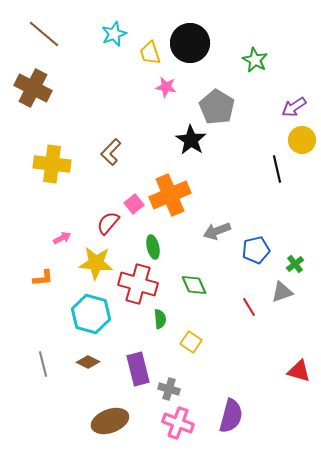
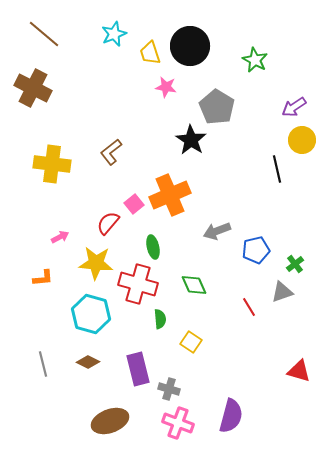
black circle: moved 3 px down
brown L-shape: rotated 8 degrees clockwise
pink arrow: moved 2 px left, 1 px up
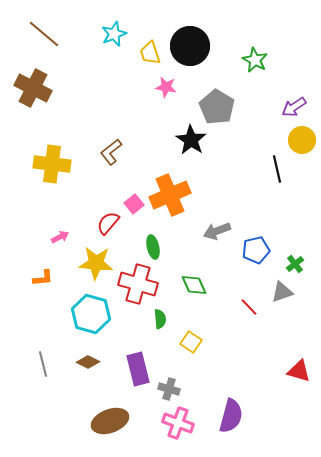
red line: rotated 12 degrees counterclockwise
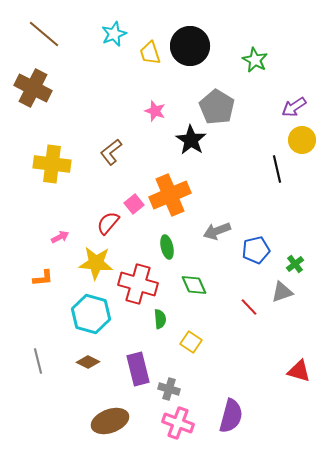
pink star: moved 11 px left, 24 px down; rotated 10 degrees clockwise
green ellipse: moved 14 px right
gray line: moved 5 px left, 3 px up
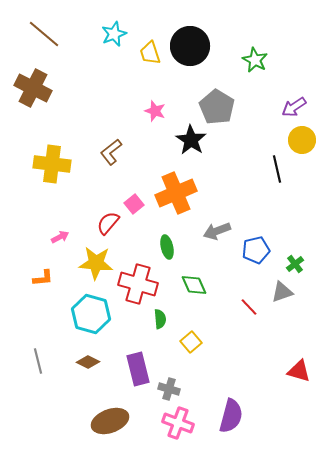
orange cross: moved 6 px right, 2 px up
yellow square: rotated 15 degrees clockwise
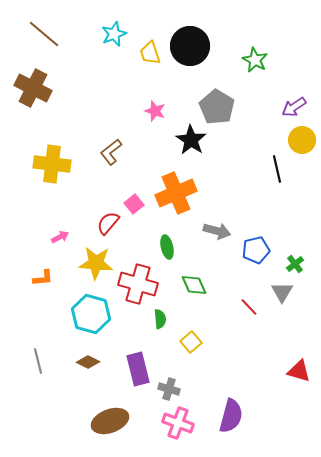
gray arrow: rotated 144 degrees counterclockwise
gray triangle: rotated 40 degrees counterclockwise
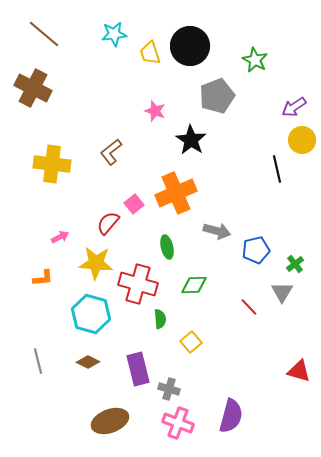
cyan star: rotated 15 degrees clockwise
gray pentagon: moved 11 px up; rotated 20 degrees clockwise
green diamond: rotated 68 degrees counterclockwise
